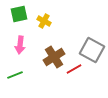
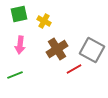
brown cross: moved 3 px right, 8 px up
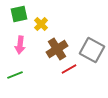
yellow cross: moved 3 px left, 3 px down; rotated 16 degrees clockwise
red line: moved 5 px left
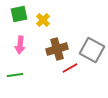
yellow cross: moved 2 px right, 4 px up
brown cross: rotated 15 degrees clockwise
red line: moved 1 px right, 1 px up
green line: rotated 14 degrees clockwise
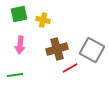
yellow cross: rotated 32 degrees counterclockwise
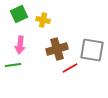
green square: rotated 12 degrees counterclockwise
gray square: rotated 20 degrees counterclockwise
green line: moved 2 px left, 10 px up
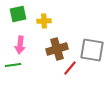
green square: moved 1 px left; rotated 12 degrees clockwise
yellow cross: moved 1 px right, 1 px down; rotated 16 degrees counterclockwise
red line: rotated 21 degrees counterclockwise
